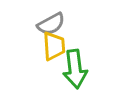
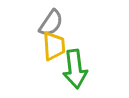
gray semicircle: moved 1 px up; rotated 28 degrees counterclockwise
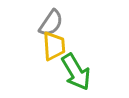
green arrow: moved 1 px right, 3 px down; rotated 24 degrees counterclockwise
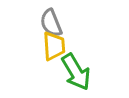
gray semicircle: rotated 124 degrees clockwise
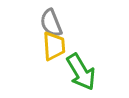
green arrow: moved 5 px right
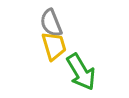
yellow trapezoid: rotated 12 degrees counterclockwise
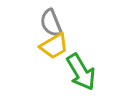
yellow trapezoid: rotated 76 degrees clockwise
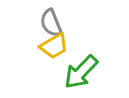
green arrow: rotated 75 degrees clockwise
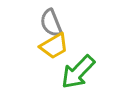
green arrow: moved 3 px left
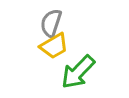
gray semicircle: rotated 40 degrees clockwise
